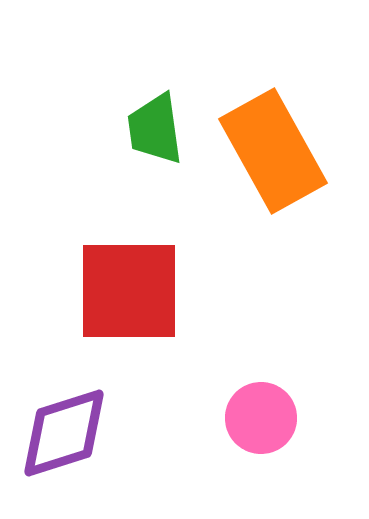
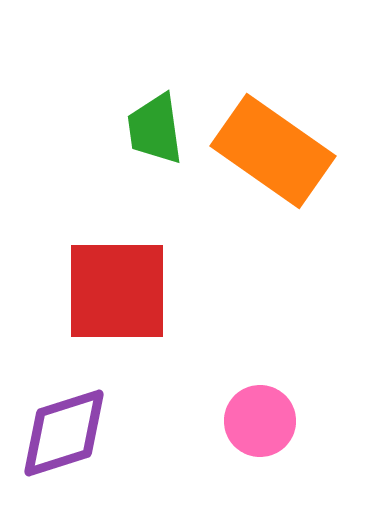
orange rectangle: rotated 26 degrees counterclockwise
red square: moved 12 px left
pink circle: moved 1 px left, 3 px down
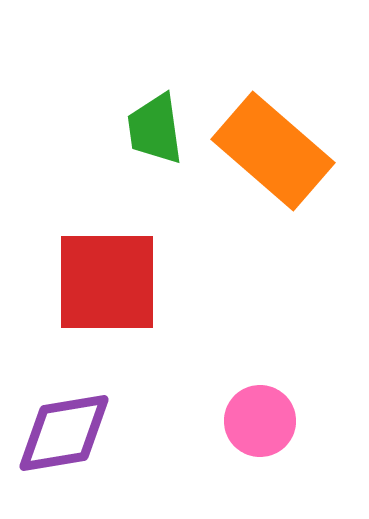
orange rectangle: rotated 6 degrees clockwise
red square: moved 10 px left, 9 px up
purple diamond: rotated 8 degrees clockwise
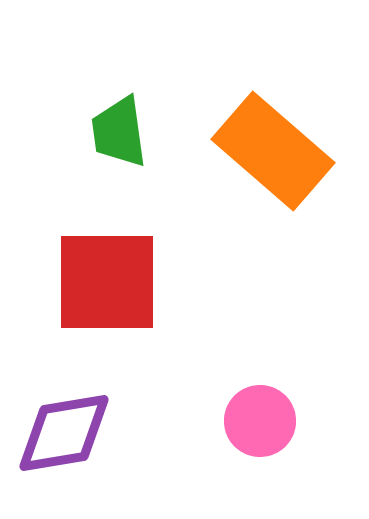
green trapezoid: moved 36 px left, 3 px down
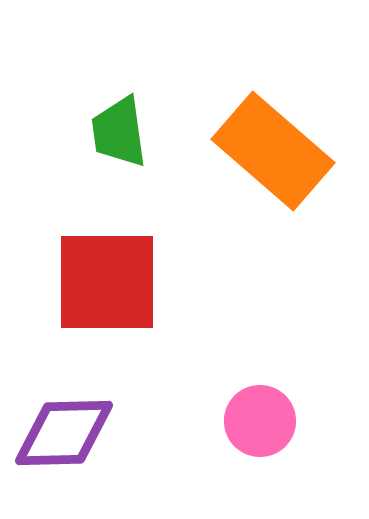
purple diamond: rotated 8 degrees clockwise
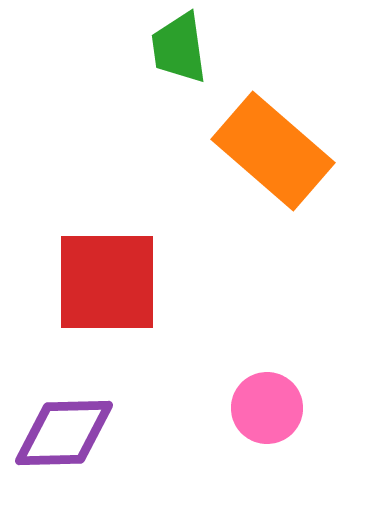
green trapezoid: moved 60 px right, 84 px up
pink circle: moved 7 px right, 13 px up
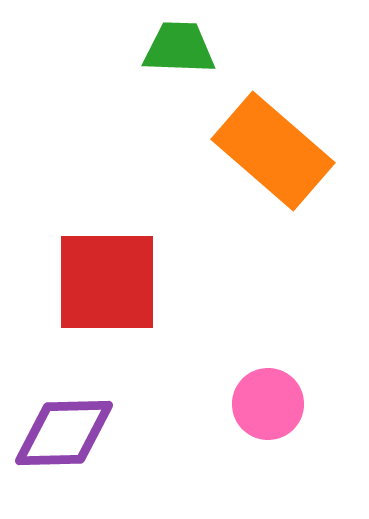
green trapezoid: rotated 100 degrees clockwise
pink circle: moved 1 px right, 4 px up
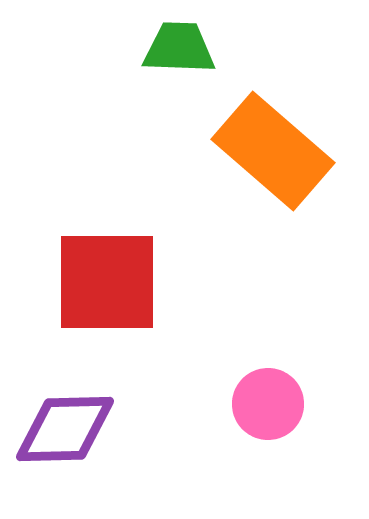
purple diamond: moved 1 px right, 4 px up
